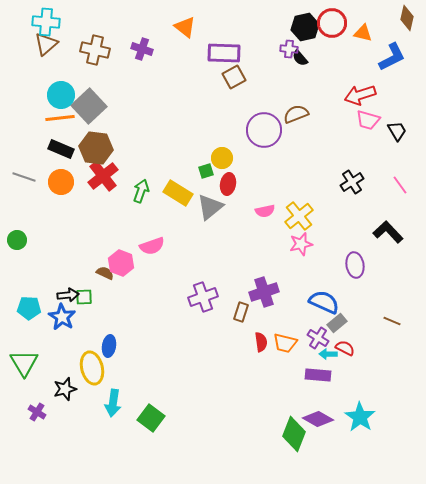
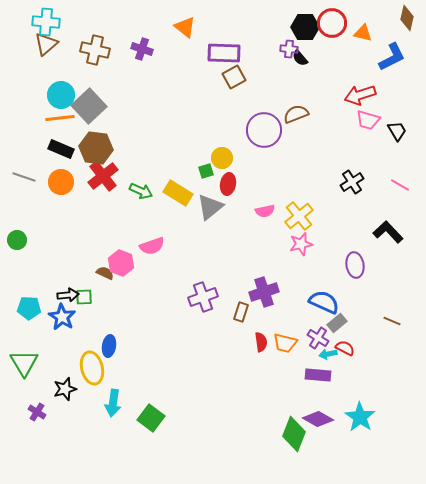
black hexagon at (305, 27): rotated 12 degrees clockwise
pink line at (400, 185): rotated 24 degrees counterclockwise
green arrow at (141, 191): rotated 95 degrees clockwise
cyan arrow at (328, 354): rotated 12 degrees counterclockwise
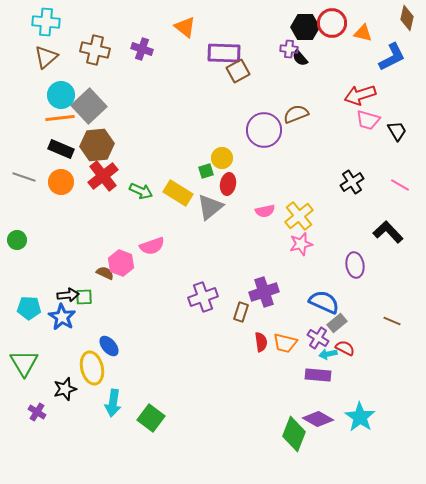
brown triangle at (46, 44): moved 13 px down
brown square at (234, 77): moved 4 px right, 6 px up
brown hexagon at (96, 148): moved 1 px right, 3 px up; rotated 12 degrees counterclockwise
blue ellipse at (109, 346): rotated 50 degrees counterclockwise
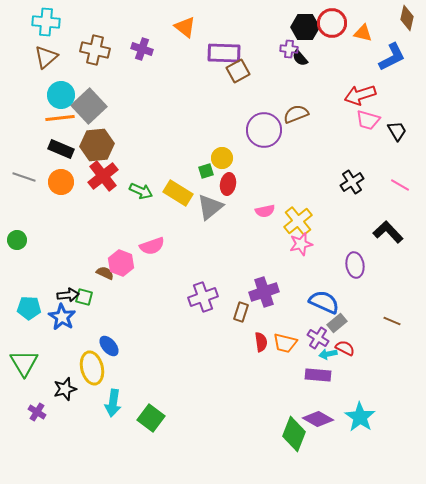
yellow cross at (299, 216): moved 1 px left, 5 px down
green square at (84, 297): rotated 18 degrees clockwise
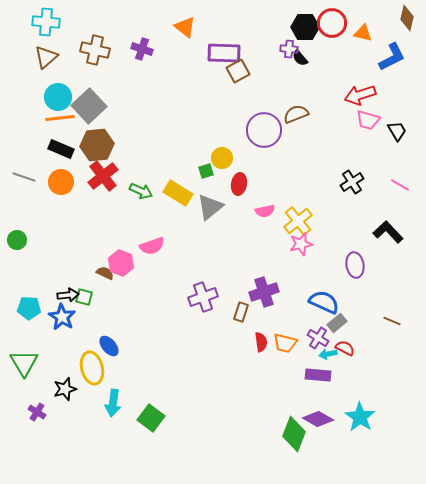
cyan circle at (61, 95): moved 3 px left, 2 px down
red ellipse at (228, 184): moved 11 px right
